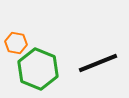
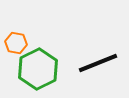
green hexagon: rotated 12 degrees clockwise
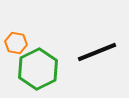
black line: moved 1 px left, 11 px up
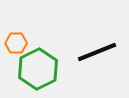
orange hexagon: rotated 10 degrees counterclockwise
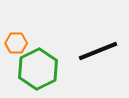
black line: moved 1 px right, 1 px up
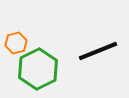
orange hexagon: rotated 15 degrees counterclockwise
